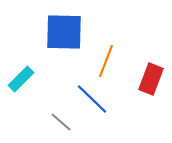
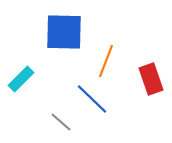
red rectangle: rotated 40 degrees counterclockwise
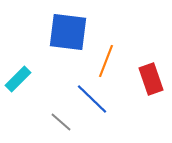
blue square: moved 4 px right; rotated 6 degrees clockwise
cyan rectangle: moved 3 px left
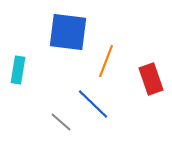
cyan rectangle: moved 9 px up; rotated 36 degrees counterclockwise
blue line: moved 1 px right, 5 px down
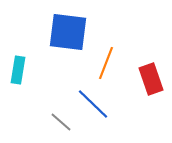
orange line: moved 2 px down
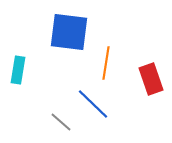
blue square: moved 1 px right
orange line: rotated 12 degrees counterclockwise
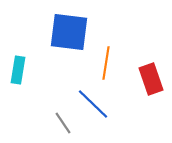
gray line: moved 2 px right, 1 px down; rotated 15 degrees clockwise
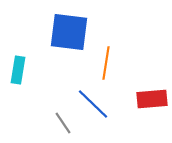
red rectangle: moved 1 px right, 20 px down; rotated 76 degrees counterclockwise
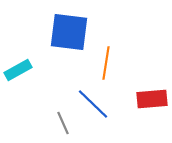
cyan rectangle: rotated 52 degrees clockwise
gray line: rotated 10 degrees clockwise
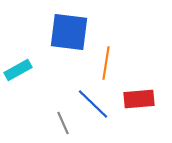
red rectangle: moved 13 px left
